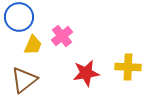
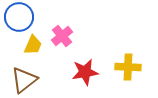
red star: moved 1 px left, 1 px up
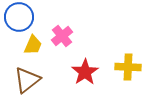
red star: rotated 24 degrees counterclockwise
brown triangle: moved 3 px right
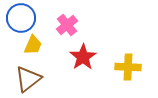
blue circle: moved 2 px right, 1 px down
pink cross: moved 5 px right, 11 px up
red star: moved 2 px left, 15 px up
brown triangle: moved 1 px right, 1 px up
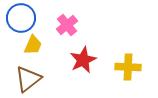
red star: moved 3 px down; rotated 8 degrees clockwise
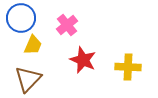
red star: rotated 24 degrees counterclockwise
brown triangle: rotated 8 degrees counterclockwise
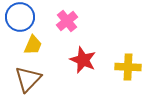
blue circle: moved 1 px left, 1 px up
pink cross: moved 4 px up
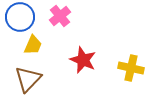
pink cross: moved 7 px left, 5 px up
yellow cross: moved 3 px right, 1 px down; rotated 10 degrees clockwise
